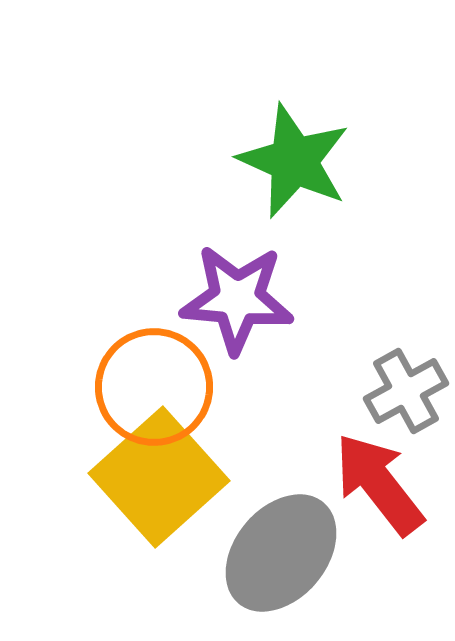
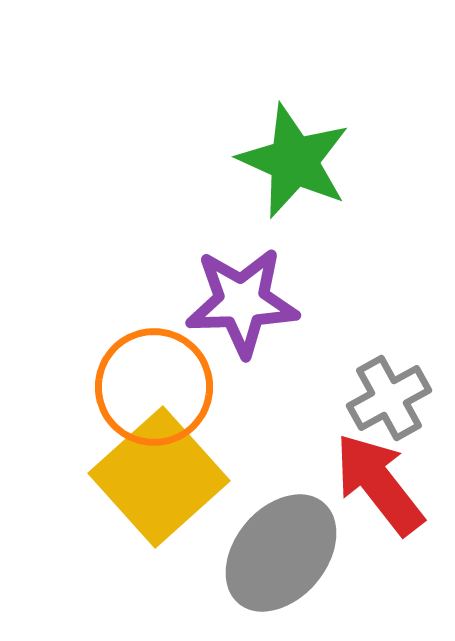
purple star: moved 5 px right, 3 px down; rotated 7 degrees counterclockwise
gray cross: moved 17 px left, 7 px down
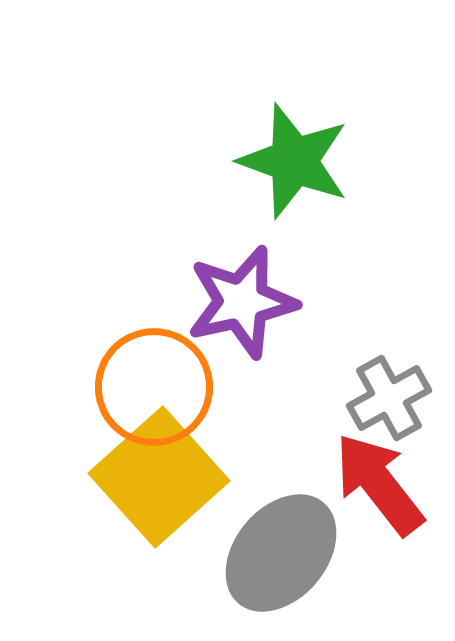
green star: rotated 4 degrees counterclockwise
purple star: rotated 11 degrees counterclockwise
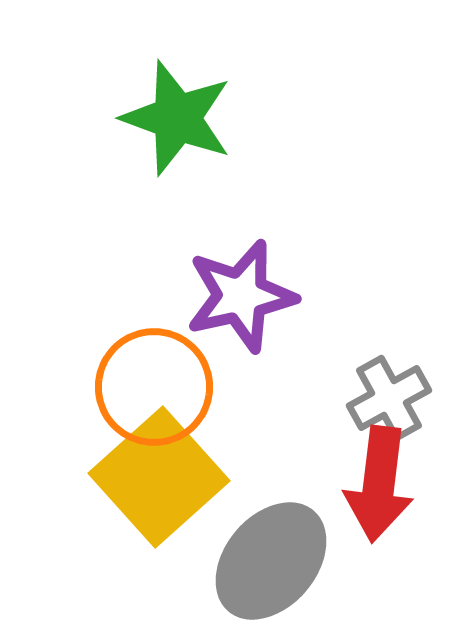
green star: moved 117 px left, 43 px up
purple star: moved 1 px left, 6 px up
red arrow: rotated 135 degrees counterclockwise
gray ellipse: moved 10 px left, 8 px down
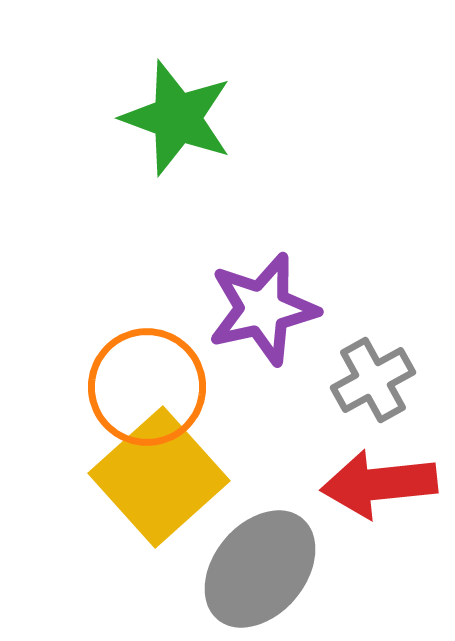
purple star: moved 22 px right, 13 px down
orange circle: moved 7 px left
gray cross: moved 16 px left, 18 px up
red arrow: rotated 77 degrees clockwise
gray ellipse: moved 11 px left, 8 px down
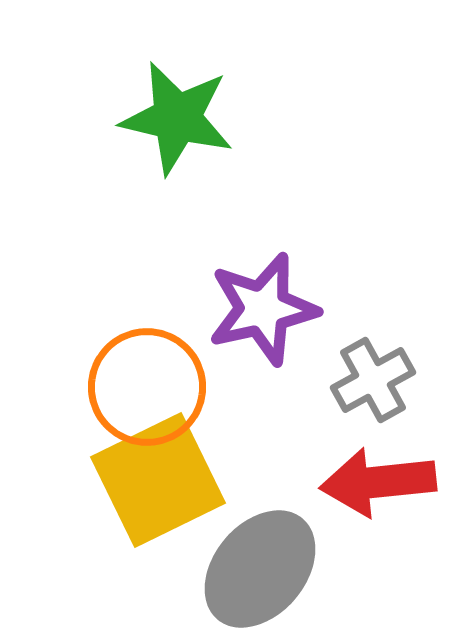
green star: rotated 7 degrees counterclockwise
yellow square: moved 1 px left, 3 px down; rotated 16 degrees clockwise
red arrow: moved 1 px left, 2 px up
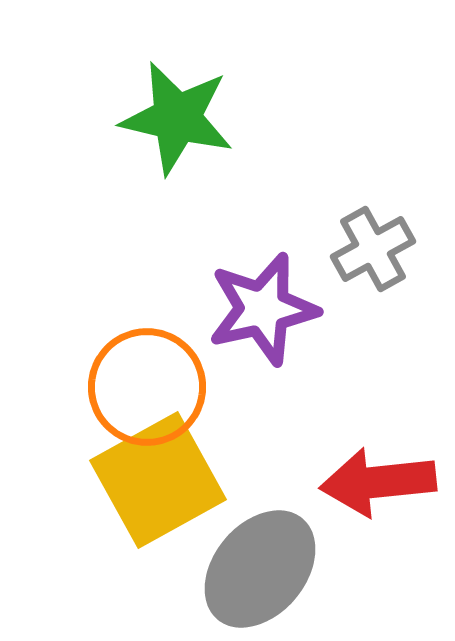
gray cross: moved 131 px up
yellow square: rotated 3 degrees counterclockwise
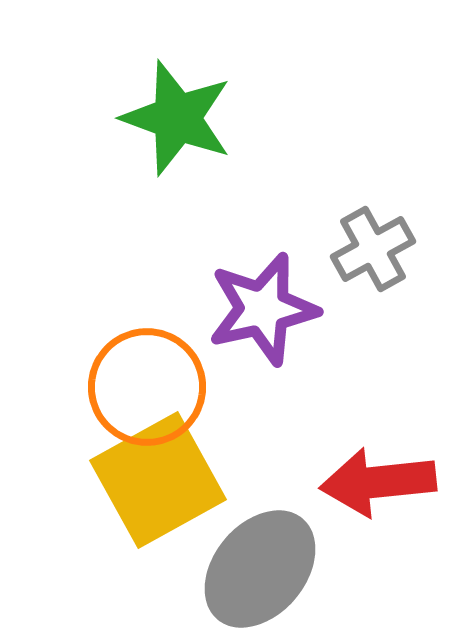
green star: rotated 7 degrees clockwise
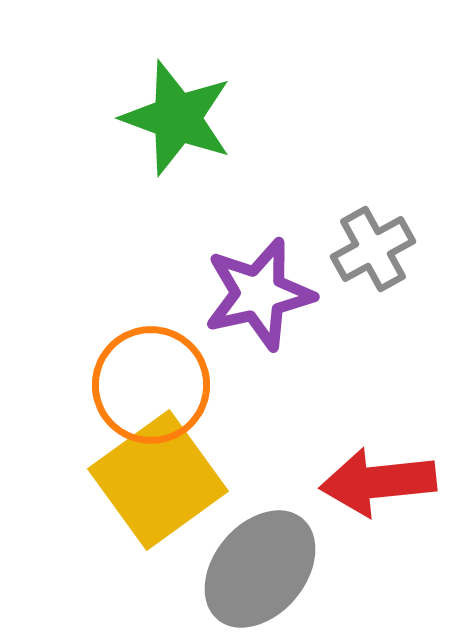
purple star: moved 4 px left, 15 px up
orange circle: moved 4 px right, 2 px up
yellow square: rotated 7 degrees counterclockwise
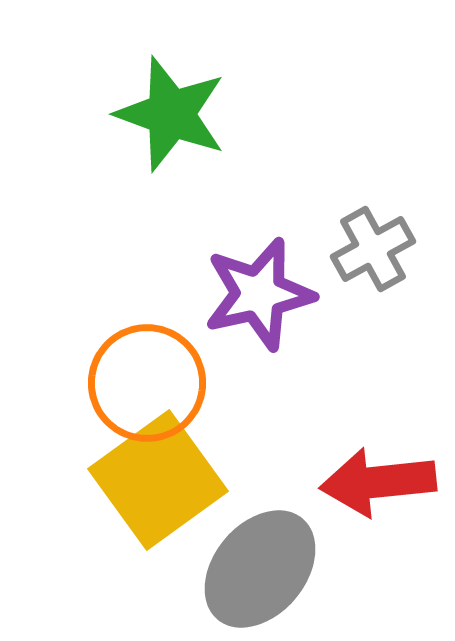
green star: moved 6 px left, 4 px up
orange circle: moved 4 px left, 2 px up
